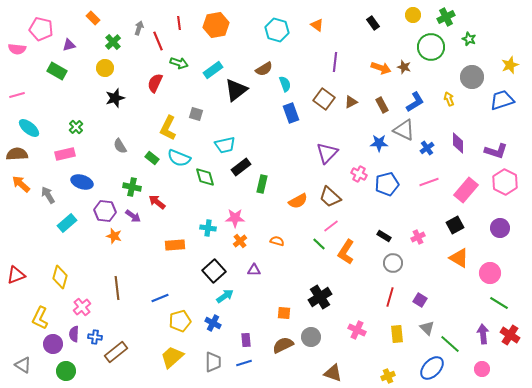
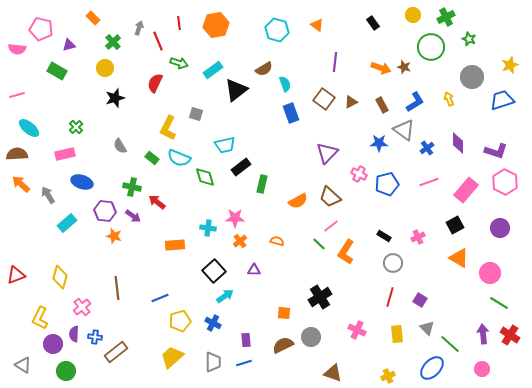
gray triangle at (404, 130): rotated 10 degrees clockwise
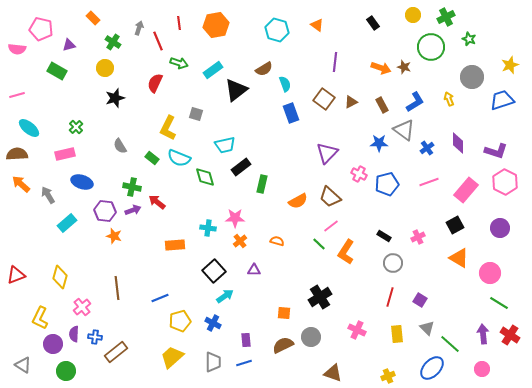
green cross at (113, 42): rotated 14 degrees counterclockwise
purple arrow at (133, 216): moved 6 px up; rotated 56 degrees counterclockwise
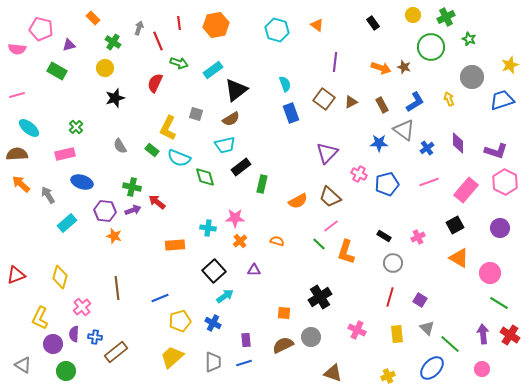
brown semicircle at (264, 69): moved 33 px left, 50 px down
green rectangle at (152, 158): moved 8 px up
orange L-shape at (346, 252): rotated 15 degrees counterclockwise
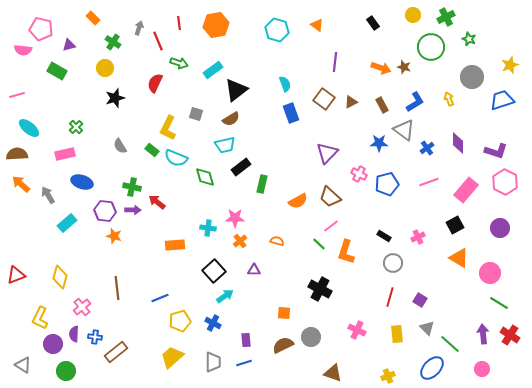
pink semicircle at (17, 49): moved 6 px right, 1 px down
cyan semicircle at (179, 158): moved 3 px left
purple arrow at (133, 210): rotated 21 degrees clockwise
black cross at (320, 297): moved 8 px up; rotated 30 degrees counterclockwise
